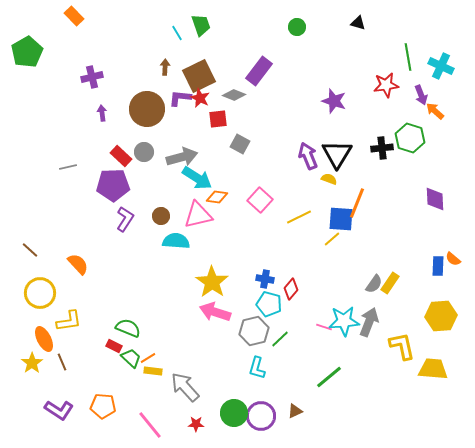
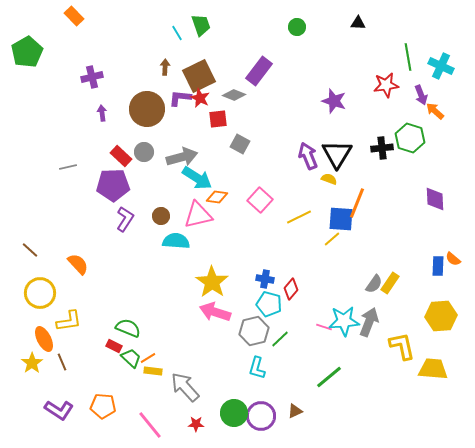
black triangle at (358, 23): rotated 14 degrees counterclockwise
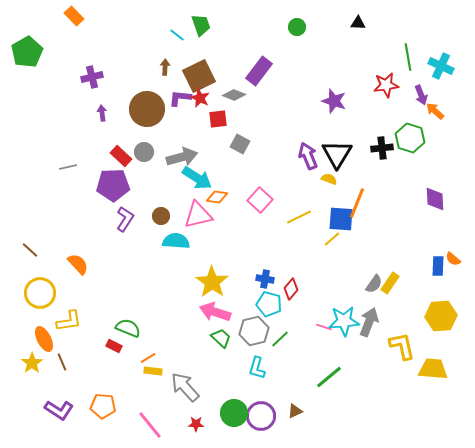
cyan line at (177, 33): moved 2 px down; rotated 21 degrees counterclockwise
green trapezoid at (131, 358): moved 90 px right, 20 px up
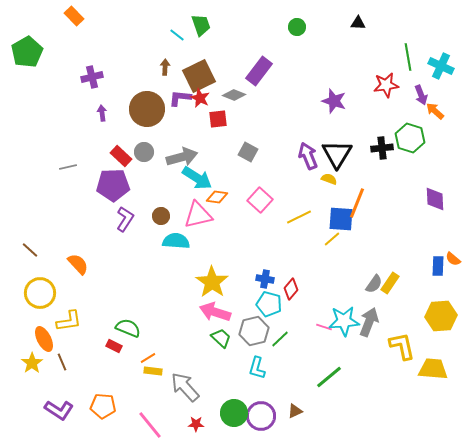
gray square at (240, 144): moved 8 px right, 8 px down
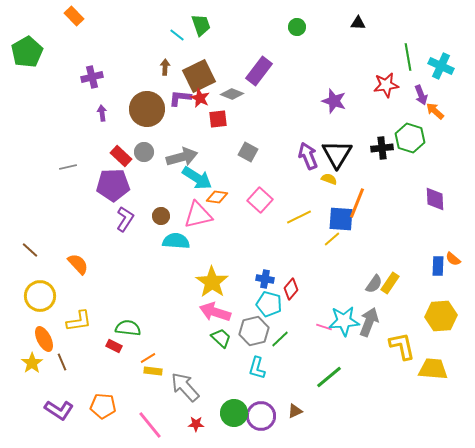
gray diamond at (234, 95): moved 2 px left, 1 px up
yellow circle at (40, 293): moved 3 px down
yellow L-shape at (69, 321): moved 10 px right
green semicircle at (128, 328): rotated 15 degrees counterclockwise
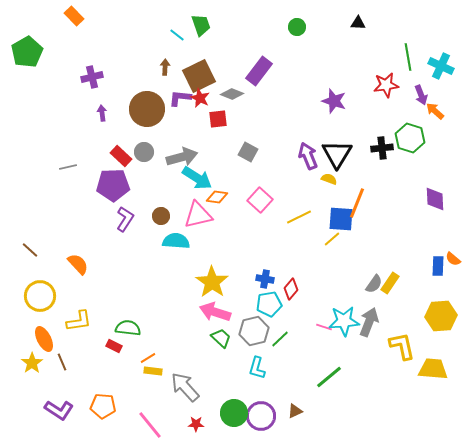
cyan pentagon at (269, 304): rotated 25 degrees counterclockwise
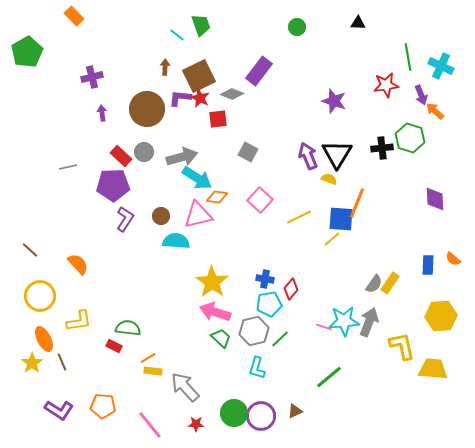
blue rectangle at (438, 266): moved 10 px left, 1 px up
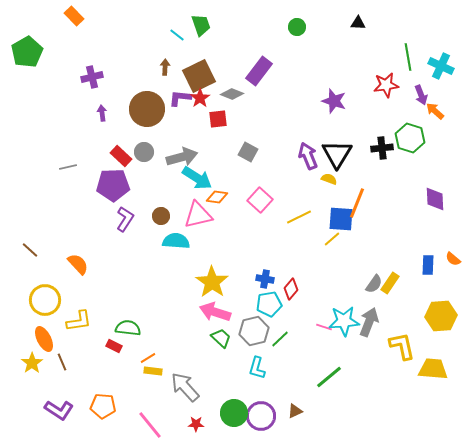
red star at (200, 98): rotated 12 degrees clockwise
yellow circle at (40, 296): moved 5 px right, 4 px down
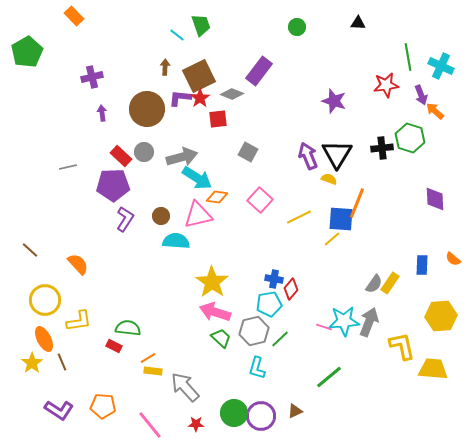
blue rectangle at (428, 265): moved 6 px left
blue cross at (265, 279): moved 9 px right
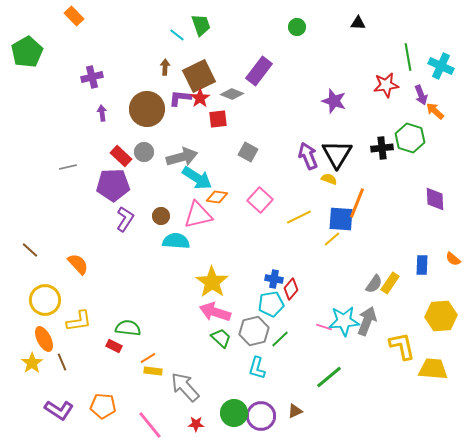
cyan pentagon at (269, 304): moved 2 px right
gray arrow at (369, 322): moved 2 px left, 1 px up
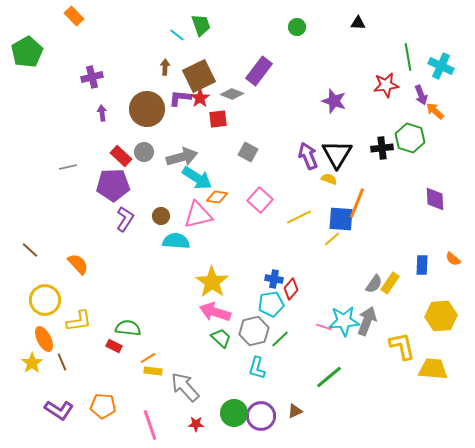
pink line at (150, 425): rotated 20 degrees clockwise
